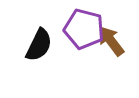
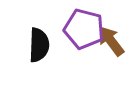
black semicircle: rotated 24 degrees counterclockwise
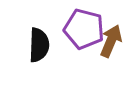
brown arrow: rotated 60 degrees clockwise
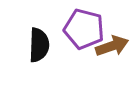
brown arrow: moved 1 px right, 5 px down; rotated 48 degrees clockwise
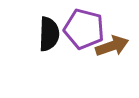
black semicircle: moved 10 px right, 11 px up
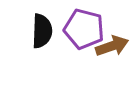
black semicircle: moved 7 px left, 3 px up
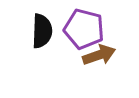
brown arrow: moved 13 px left, 9 px down
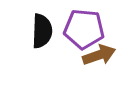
purple pentagon: rotated 9 degrees counterclockwise
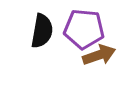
black semicircle: rotated 8 degrees clockwise
